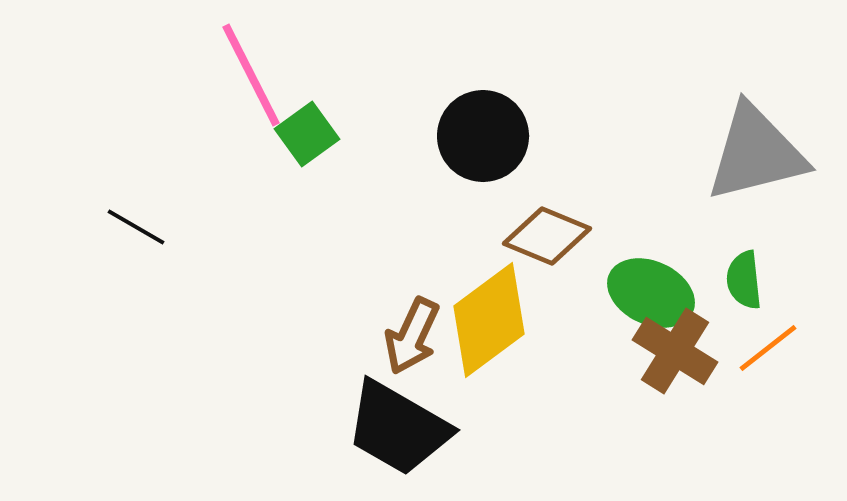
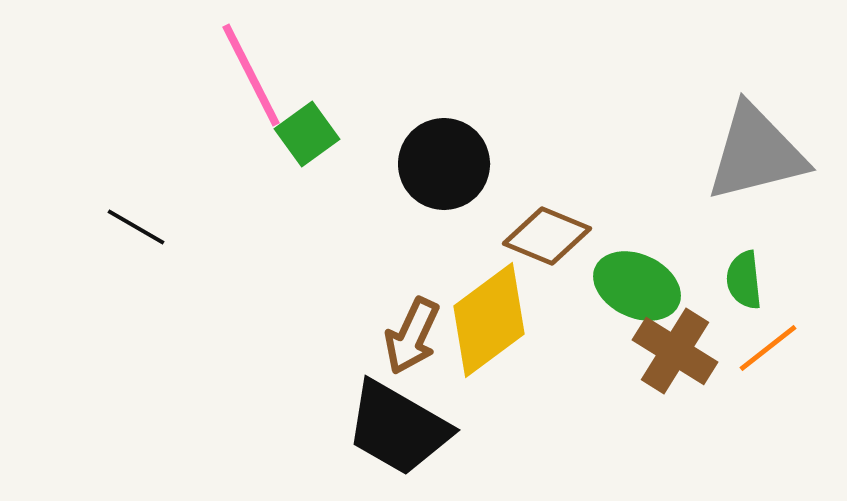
black circle: moved 39 px left, 28 px down
green ellipse: moved 14 px left, 7 px up
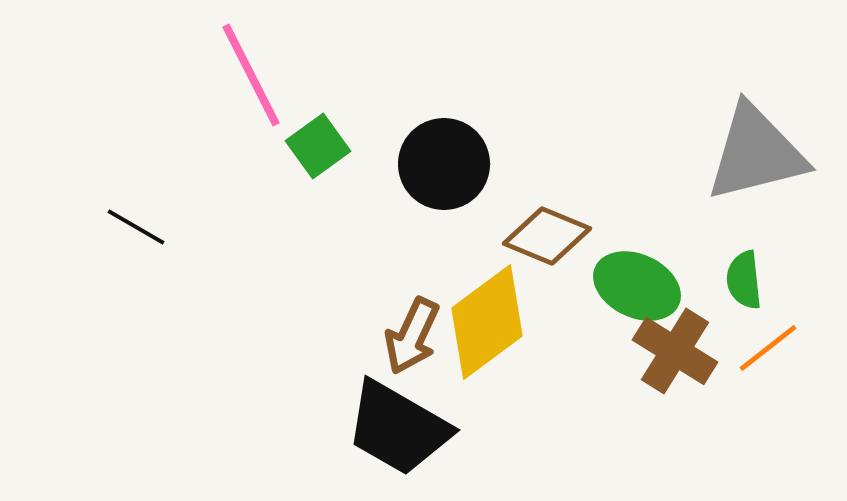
green square: moved 11 px right, 12 px down
yellow diamond: moved 2 px left, 2 px down
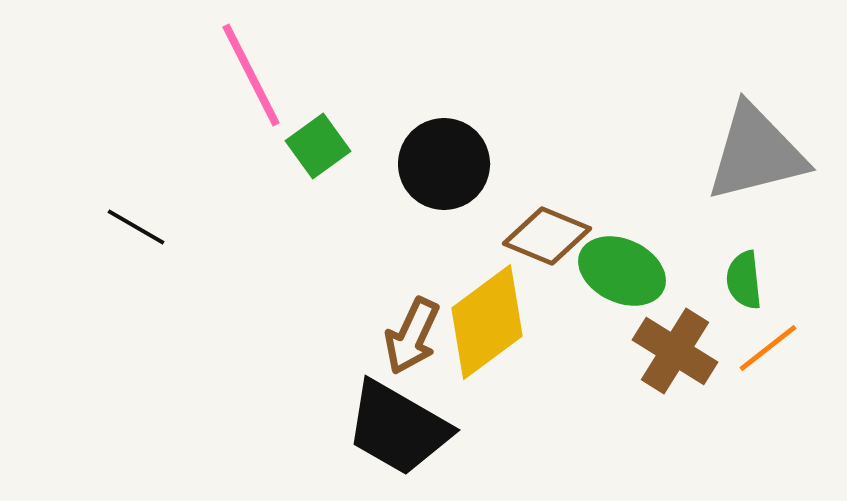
green ellipse: moved 15 px left, 15 px up
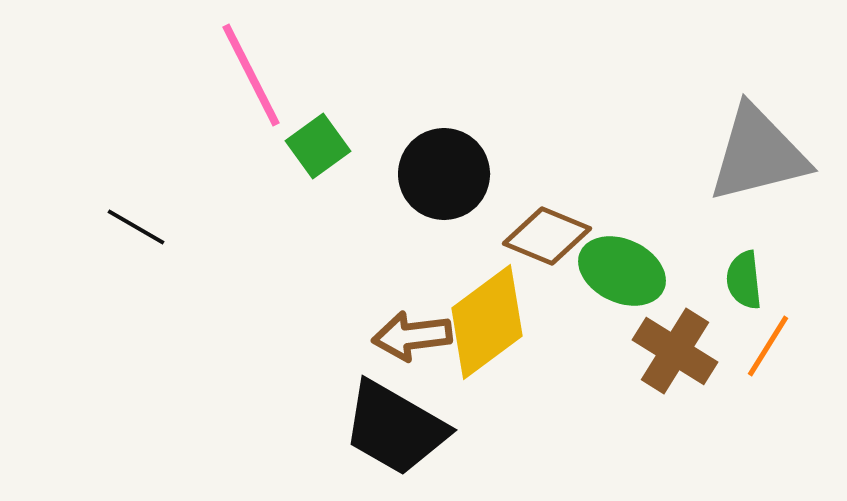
gray triangle: moved 2 px right, 1 px down
black circle: moved 10 px down
brown arrow: rotated 58 degrees clockwise
orange line: moved 2 px up; rotated 20 degrees counterclockwise
black trapezoid: moved 3 px left
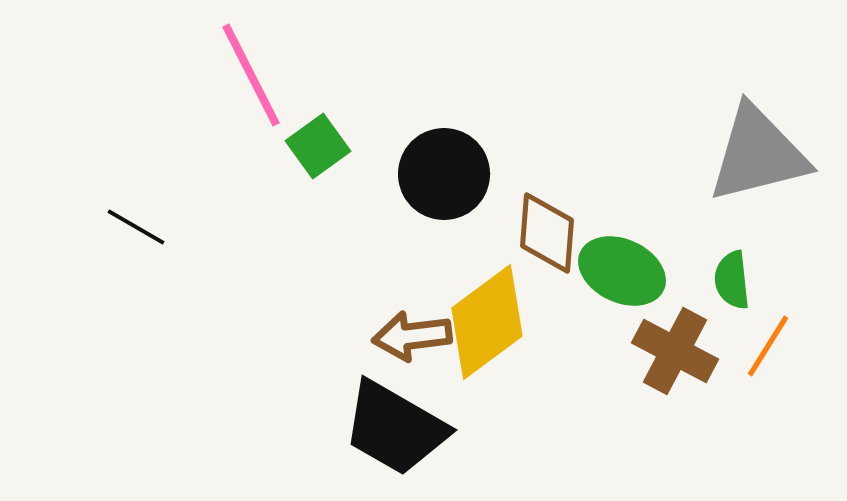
brown diamond: moved 3 px up; rotated 72 degrees clockwise
green semicircle: moved 12 px left
brown cross: rotated 4 degrees counterclockwise
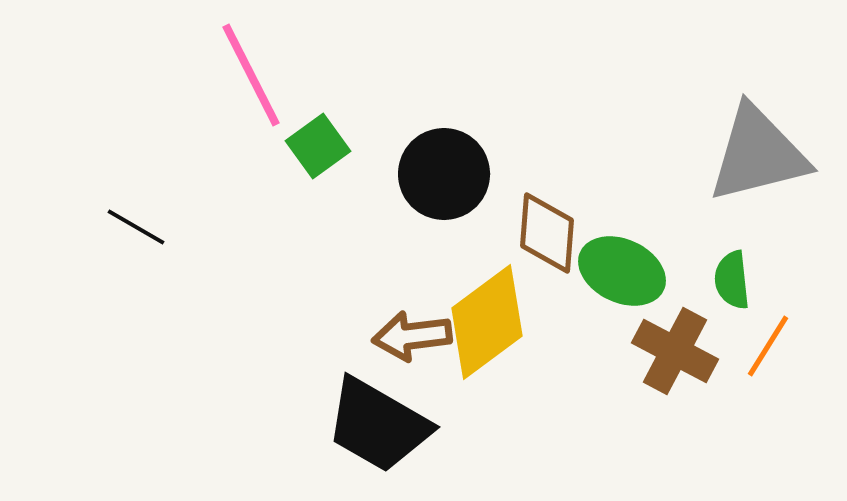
black trapezoid: moved 17 px left, 3 px up
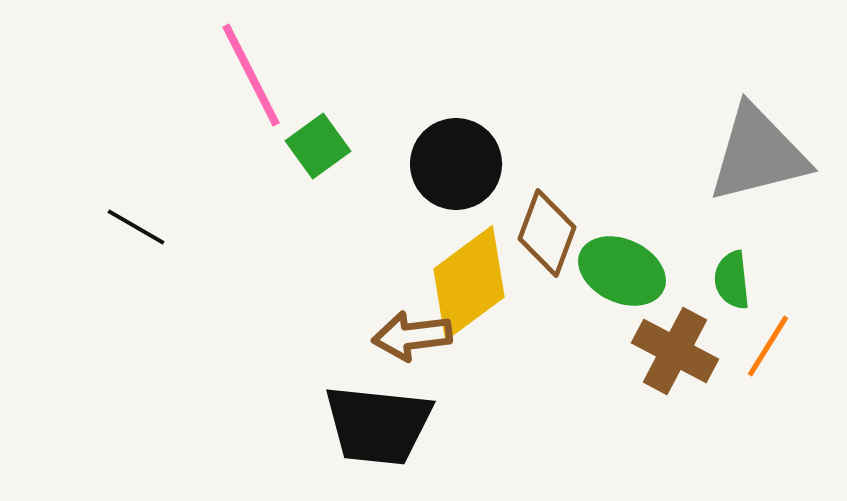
black circle: moved 12 px right, 10 px up
brown diamond: rotated 16 degrees clockwise
yellow diamond: moved 18 px left, 39 px up
black trapezoid: rotated 24 degrees counterclockwise
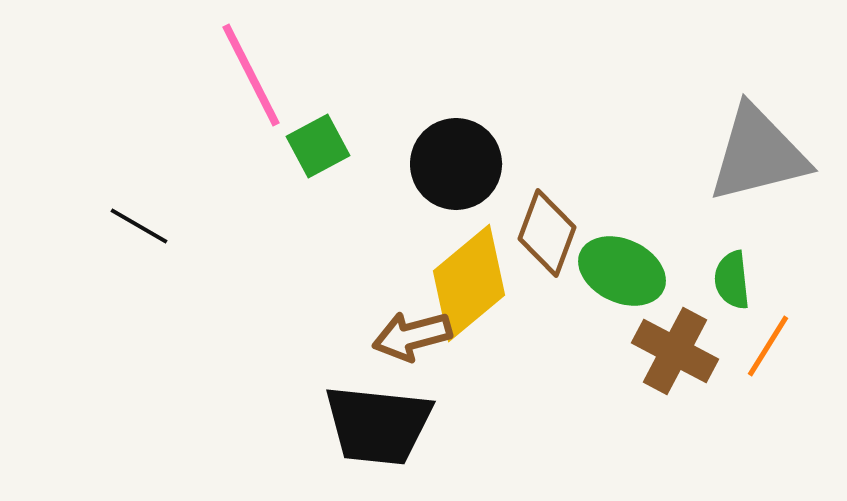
green square: rotated 8 degrees clockwise
black line: moved 3 px right, 1 px up
yellow diamond: rotated 3 degrees counterclockwise
brown arrow: rotated 8 degrees counterclockwise
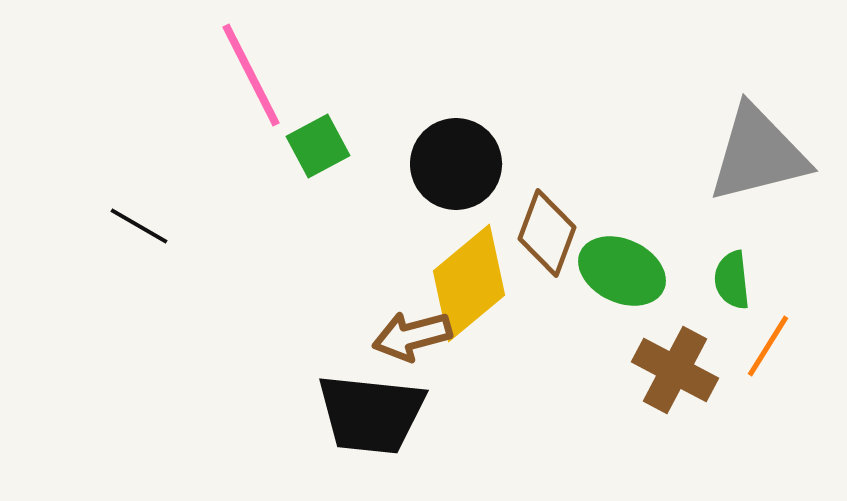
brown cross: moved 19 px down
black trapezoid: moved 7 px left, 11 px up
